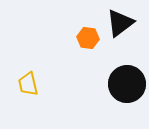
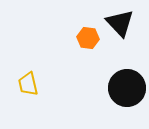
black triangle: rotated 36 degrees counterclockwise
black circle: moved 4 px down
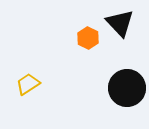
orange hexagon: rotated 20 degrees clockwise
yellow trapezoid: rotated 70 degrees clockwise
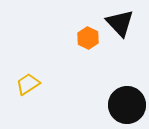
black circle: moved 17 px down
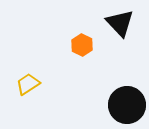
orange hexagon: moved 6 px left, 7 px down
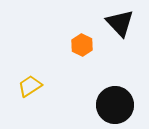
yellow trapezoid: moved 2 px right, 2 px down
black circle: moved 12 px left
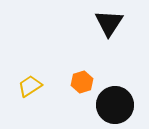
black triangle: moved 11 px left; rotated 16 degrees clockwise
orange hexagon: moved 37 px down; rotated 15 degrees clockwise
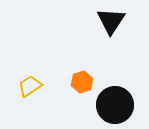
black triangle: moved 2 px right, 2 px up
